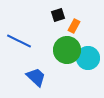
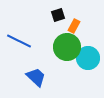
green circle: moved 3 px up
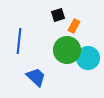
blue line: rotated 70 degrees clockwise
green circle: moved 3 px down
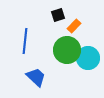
orange rectangle: rotated 16 degrees clockwise
blue line: moved 6 px right
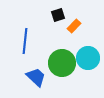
green circle: moved 5 px left, 13 px down
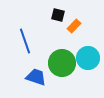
black square: rotated 32 degrees clockwise
blue line: rotated 25 degrees counterclockwise
blue trapezoid: rotated 25 degrees counterclockwise
